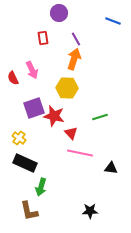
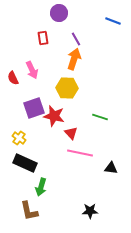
green line: rotated 35 degrees clockwise
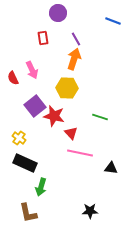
purple circle: moved 1 px left
purple square: moved 1 px right, 2 px up; rotated 20 degrees counterclockwise
brown L-shape: moved 1 px left, 2 px down
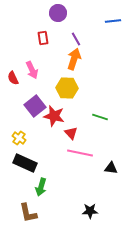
blue line: rotated 28 degrees counterclockwise
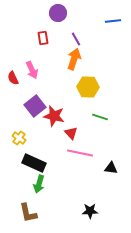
yellow hexagon: moved 21 px right, 1 px up
black rectangle: moved 9 px right
green arrow: moved 2 px left, 3 px up
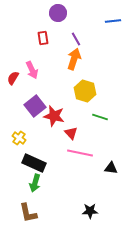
red semicircle: rotated 56 degrees clockwise
yellow hexagon: moved 3 px left, 4 px down; rotated 15 degrees clockwise
green arrow: moved 4 px left, 1 px up
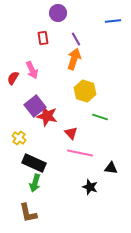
red star: moved 7 px left
black star: moved 24 px up; rotated 21 degrees clockwise
